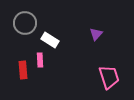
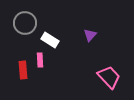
purple triangle: moved 6 px left, 1 px down
pink trapezoid: rotated 25 degrees counterclockwise
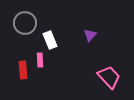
white rectangle: rotated 36 degrees clockwise
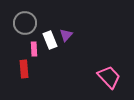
purple triangle: moved 24 px left
pink rectangle: moved 6 px left, 11 px up
red rectangle: moved 1 px right, 1 px up
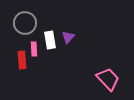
purple triangle: moved 2 px right, 2 px down
white rectangle: rotated 12 degrees clockwise
red rectangle: moved 2 px left, 9 px up
pink trapezoid: moved 1 px left, 2 px down
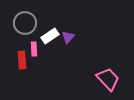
white rectangle: moved 4 px up; rotated 66 degrees clockwise
